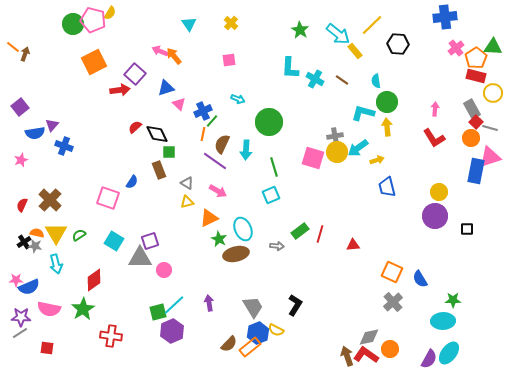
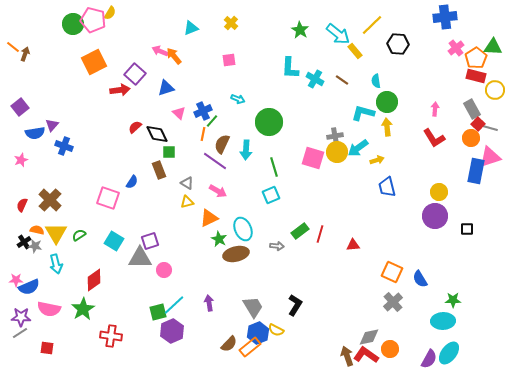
cyan triangle at (189, 24): moved 2 px right, 4 px down; rotated 42 degrees clockwise
yellow circle at (493, 93): moved 2 px right, 3 px up
pink triangle at (179, 104): moved 9 px down
red square at (476, 122): moved 2 px right, 2 px down
orange semicircle at (37, 233): moved 3 px up
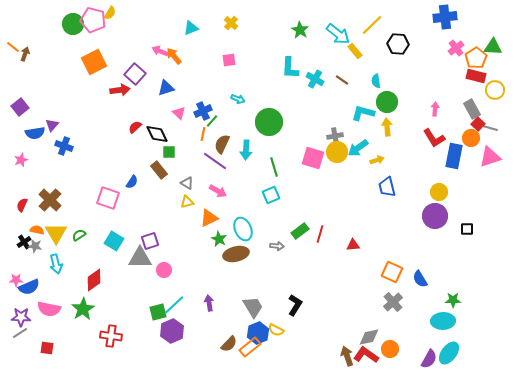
brown rectangle at (159, 170): rotated 18 degrees counterclockwise
blue rectangle at (476, 171): moved 22 px left, 15 px up
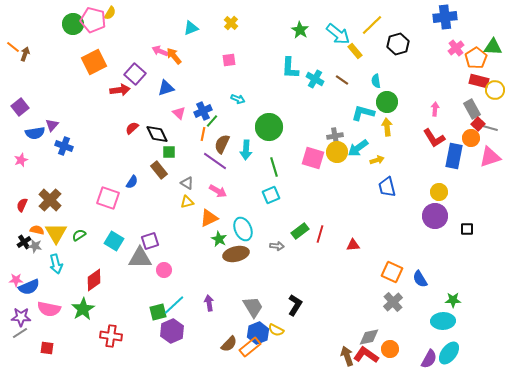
black hexagon at (398, 44): rotated 20 degrees counterclockwise
red rectangle at (476, 76): moved 3 px right, 5 px down
green circle at (269, 122): moved 5 px down
red semicircle at (135, 127): moved 3 px left, 1 px down
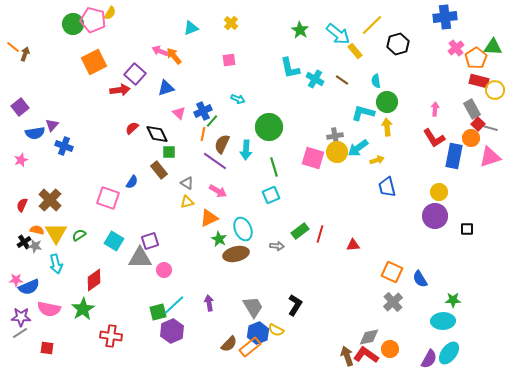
cyan L-shape at (290, 68): rotated 15 degrees counterclockwise
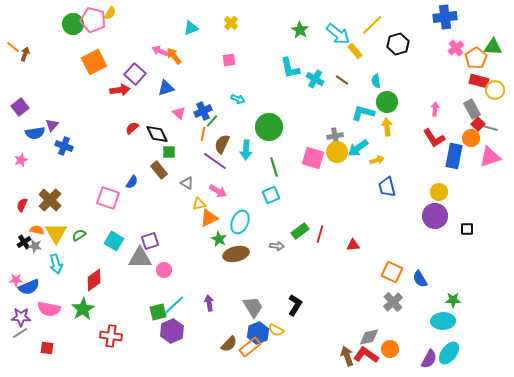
yellow triangle at (187, 202): moved 12 px right, 2 px down
cyan ellipse at (243, 229): moved 3 px left, 7 px up; rotated 45 degrees clockwise
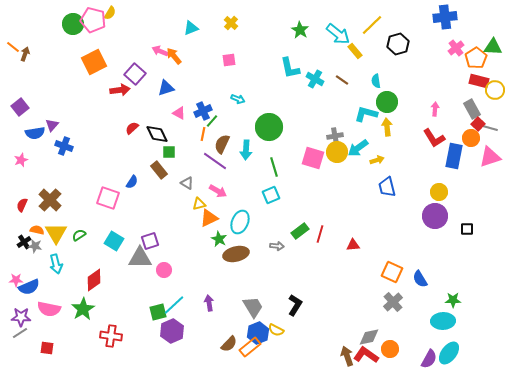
pink triangle at (179, 113): rotated 16 degrees counterclockwise
cyan L-shape at (363, 113): moved 3 px right, 1 px down
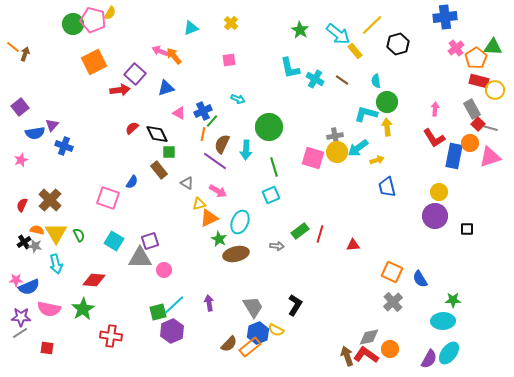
orange circle at (471, 138): moved 1 px left, 5 px down
green semicircle at (79, 235): rotated 96 degrees clockwise
red diamond at (94, 280): rotated 40 degrees clockwise
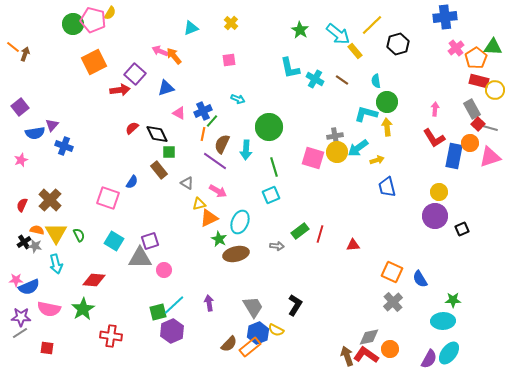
black square at (467, 229): moved 5 px left; rotated 24 degrees counterclockwise
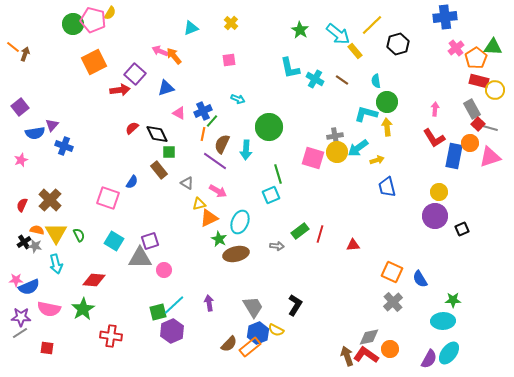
green line at (274, 167): moved 4 px right, 7 px down
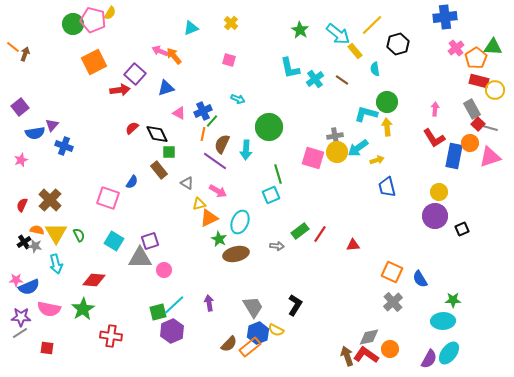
pink square at (229, 60): rotated 24 degrees clockwise
cyan cross at (315, 79): rotated 24 degrees clockwise
cyan semicircle at (376, 81): moved 1 px left, 12 px up
red line at (320, 234): rotated 18 degrees clockwise
